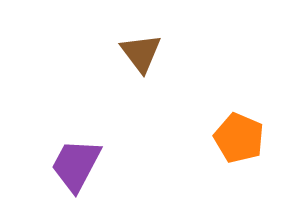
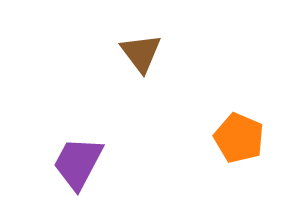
purple trapezoid: moved 2 px right, 2 px up
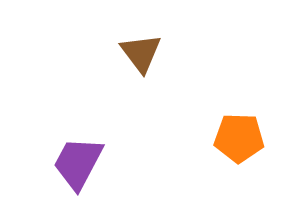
orange pentagon: rotated 21 degrees counterclockwise
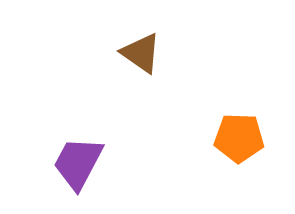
brown triangle: rotated 18 degrees counterclockwise
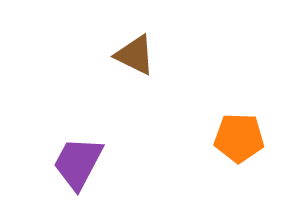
brown triangle: moved 6 px left, 2 px down; rotated 9 degrees counterclockwise
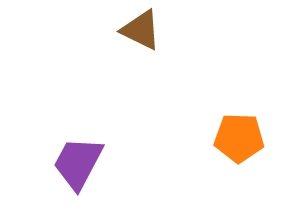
brown triangle: moved 6 px right, 25 px up
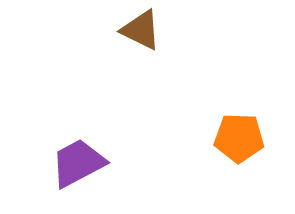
purple trapezoid: rotated 34 degrees clockwise
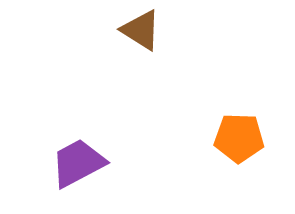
brown triangle: rotated 6 degrees clockwise
